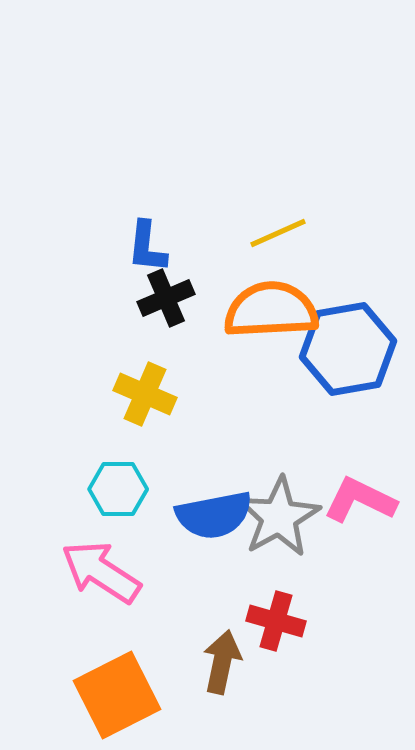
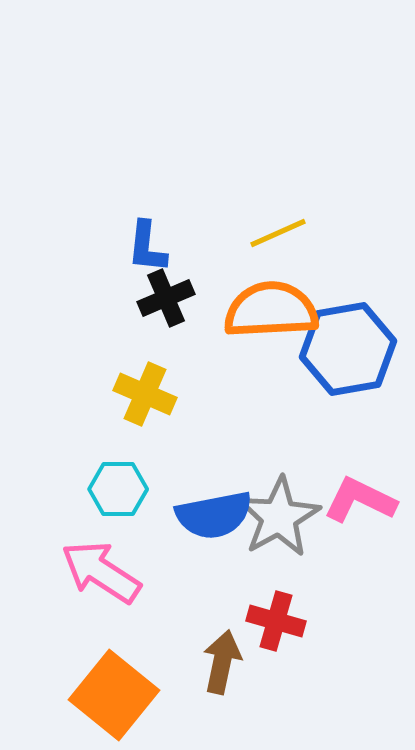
orange square: moved 3 px left; rotated 24 degrees counterclockwise
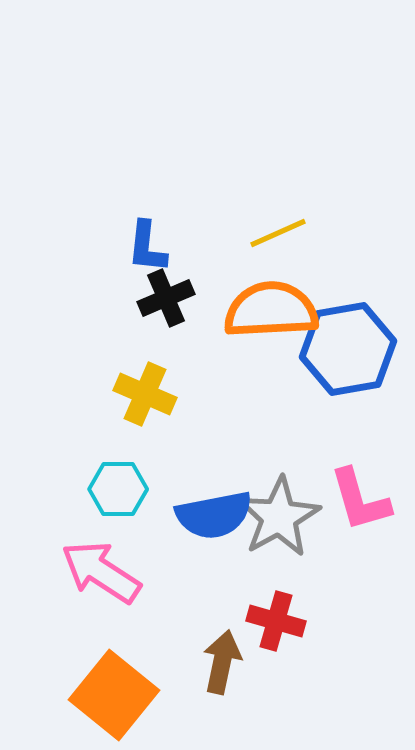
pink L-shape: rotated 132 degrees counterclockwise
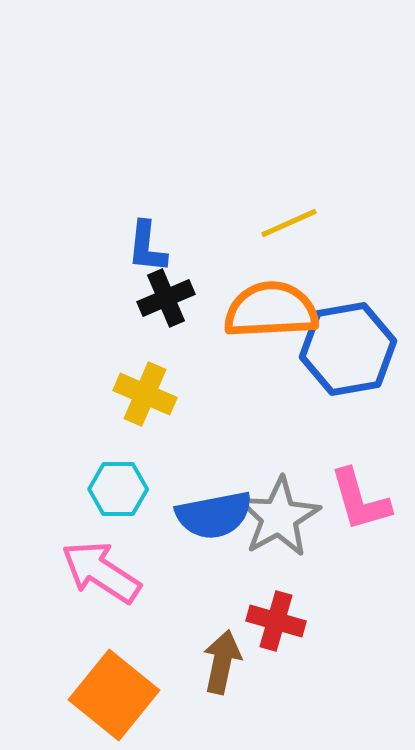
yellow line: moved 11 px right, 10 px up
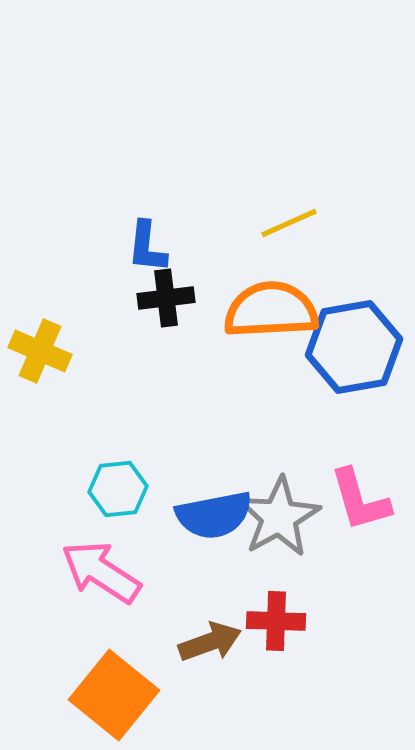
black cross: rotated 16 degrees clockwise
blue hexagon: moved 6 px right, 2 px up
yellow cross: moved 105 px left, 43 px up
cyan hexagon: rotated 6 degrees counterclockwise
red cross: rotated 14 degrees counterclockwise
brown arrow: moved 12 px left, 20 px up; rotated 58 degrees clockwise
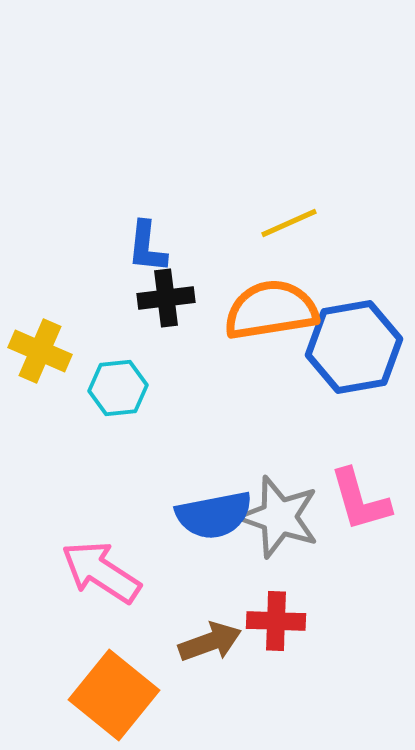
orange semicircle: rotated 6 degrees counterclockwise
cyan hexagon: moved 101 px up
gray star: rotated 24 degrees counterclockwise
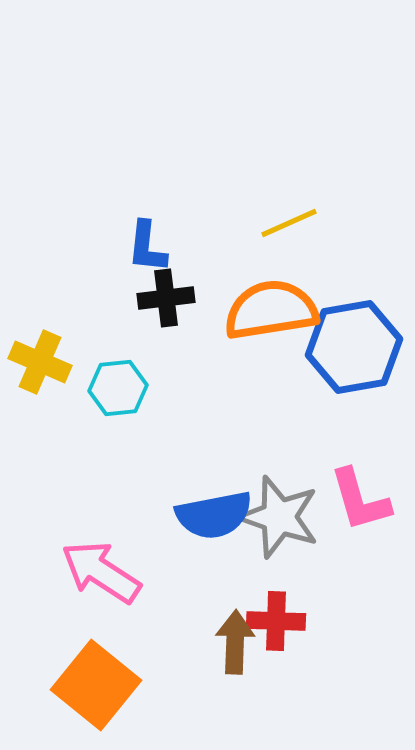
yellow cross: moved 11 px down
brown arrow: moved 25 px right; rotated 68 degrees counterclockwise
orange square: moved 18 px left, 10 px up
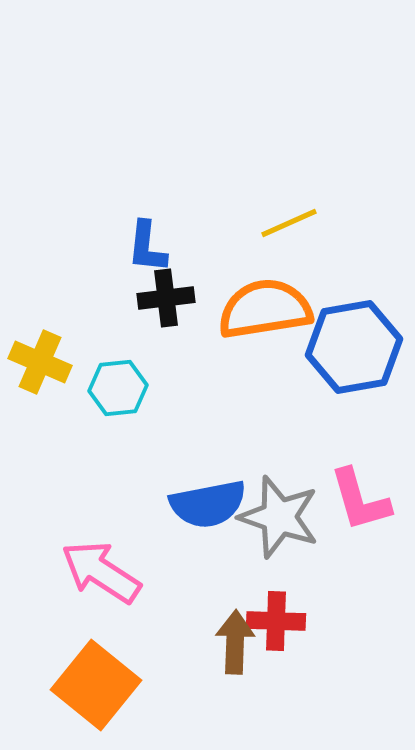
orange semicircle: moved 6 px left, 1 px up
blue semicircle: moved 6 px left, 11 px up
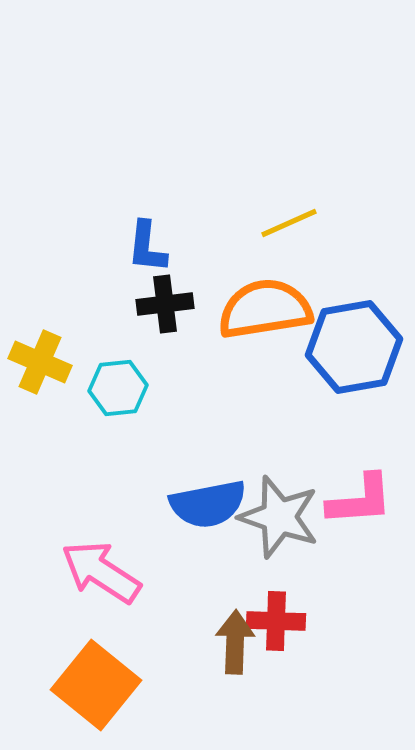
black cross: moved 1 px left, 6 px down
pink L-shape: rotated 78 degrees counterclockwise
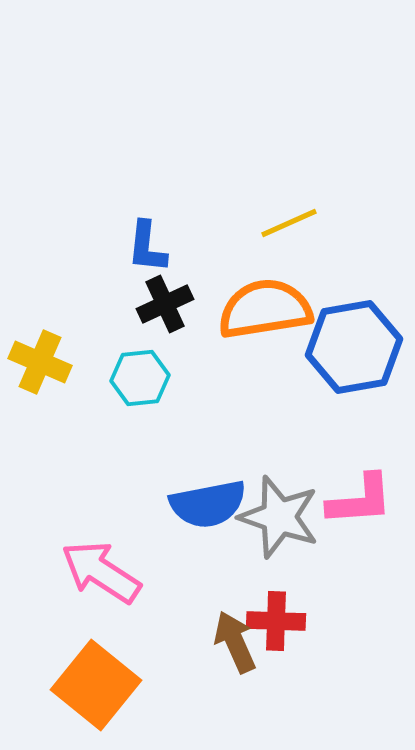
black cross: rotated 18 degrees counterclockwise
cyan hexagon: moved 22 px right, 10 px up
brown arrow: rotated 26 degrees counterclockwise
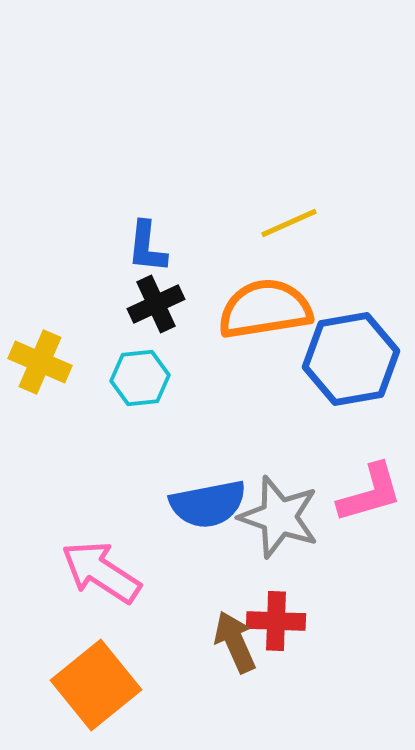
black cross: moved 9 px left
blue hexagon: moved 3 px left, 12 px down
pink L-shape: moved 10 px right, 7 px up; rotated 12 degrees counterclockwise
orange square: rotated 12 degrees clockwise
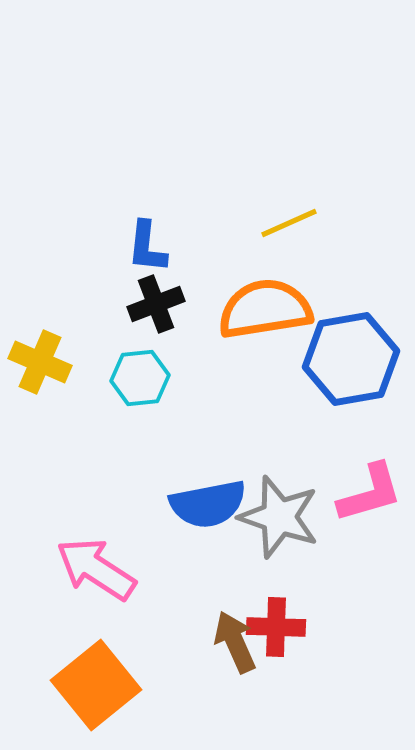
black cross: rotated 4 degrees clockwise
pink arrow: moved 5 px left, 3 px up
red cross: moved 6 px down
